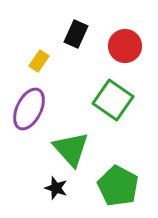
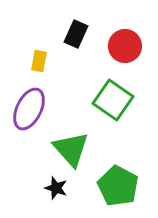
yellow rectangle: rotated 25 degrees counterclockwise
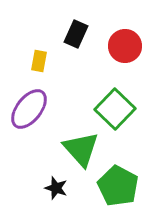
green square: moved 2 px right, 9 px down; rotated 9 degrees clockwise
purple ellipse: rotated 12 degrees clockwise
green triangle: moved 10 px right
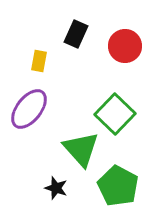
green square: moved 5 px down
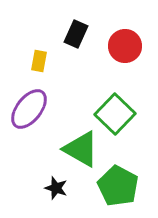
green triangle: rotated 18 degrees counterclockwise
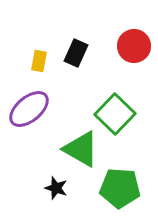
black rectangle: moved 19 px down
red circle: moved 9 px right
purple ellipse: rotated 12 degrees clockwise
green pentagon: moved 2 px right, 2 px down; rotated 24 degrees counterclockwise
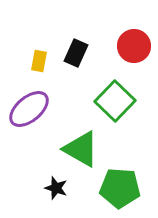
green square: moved 13 px up
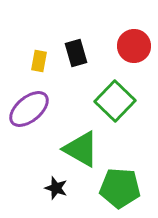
black rectangle: rotated 40 degrees counterclockwise
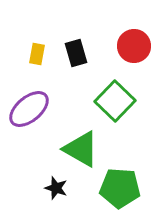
yellow rectangle: moved 2 px left, 7 px up
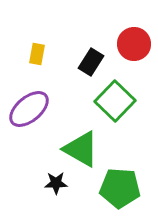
red circle: moved 2 px up
black rectangle: moved 15 px right, 9 px down; rotated 48 degrees clockwise
black star: moved 5 px up; rotated 20 degrees counterclockwise
